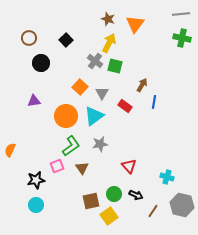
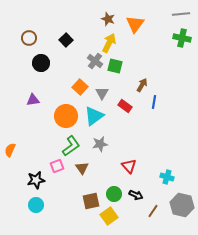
purple triangle: moved 1 px left, 1 px up
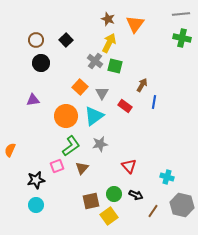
brown circle: moved 7 px right, 2 px down
brown triangle: rotated 16 degrees clockwise
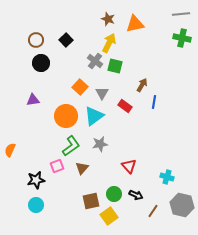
orange triangle: rotated 42 degrees clockwise
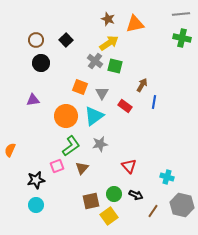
yellow arrow: rotated 30 degrees clockwise
orange square: rotated 21 degrees counterclockwise
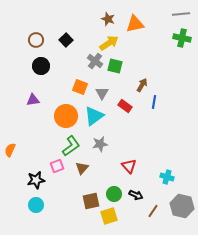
black circle: moved 3 px down
gray hexagon: moved 1 px down
yellow square: rotated 18 degrees clockwise
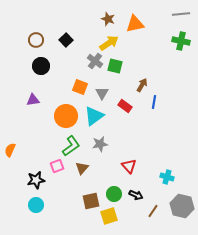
green cross: moved 1 px left, 3 px down
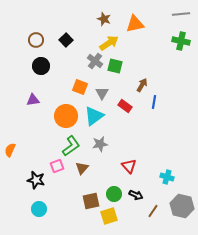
brown star: moved 4 px left
black star: rotated 24 degrees clockwise
cyan circle: moved 3 px right, 4 px down
